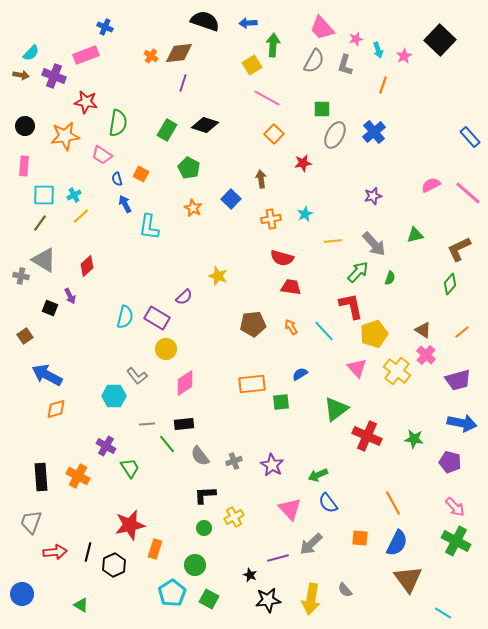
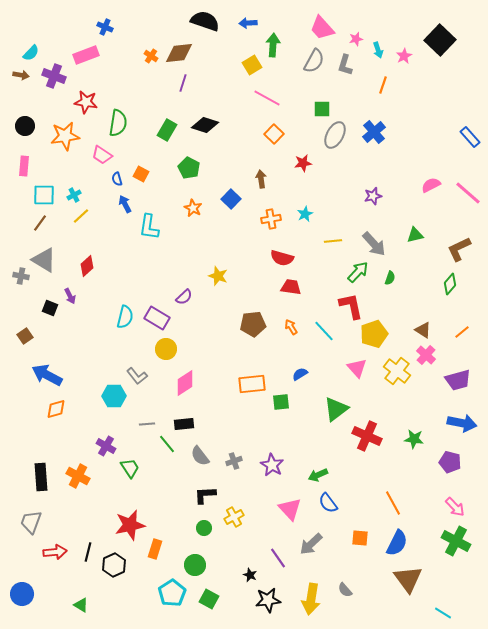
purple line at (278, 558): rotated 70 degrees clockwise
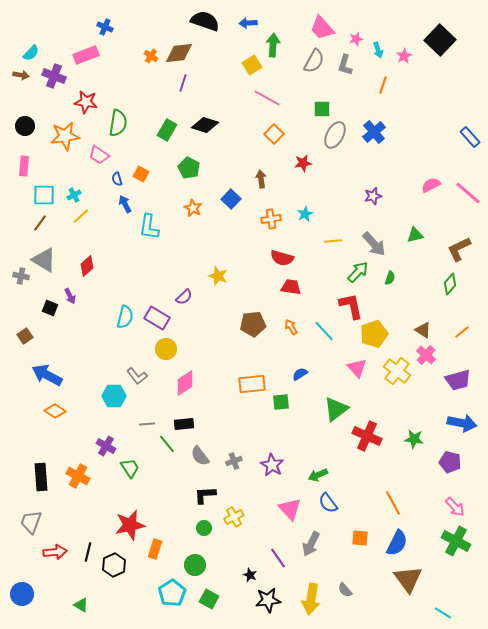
pink trapezoid at (102, 155): moved 3 px left
orange diamond at (56, 409): moved 1 px left, 2 px down; rotated 50 degrees clockwise
gray arrow at (311, 544): rotated 20 degrees counterclockwise
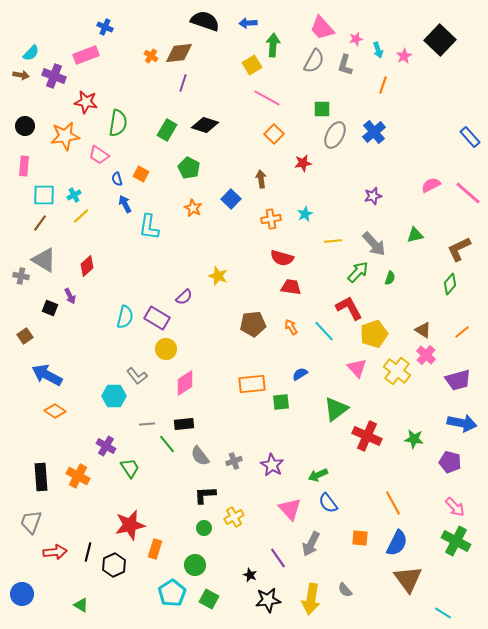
red L-shape at (351, 306): moved 2 px left, 2 px down; rotated 16 degrees counterclockwise
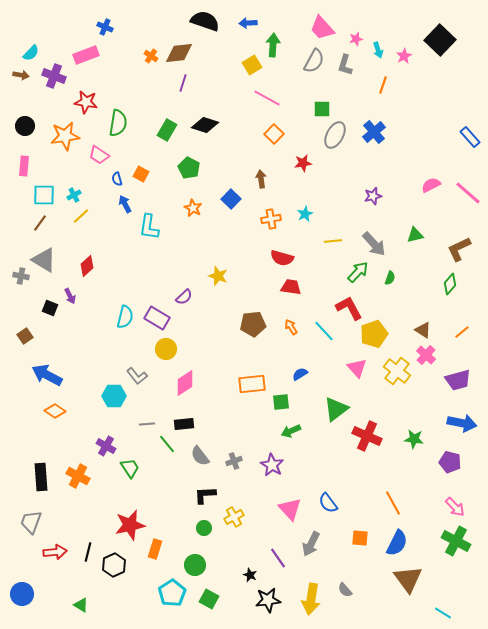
green arrow at (318, 475): moved 27 px left, 44 px up
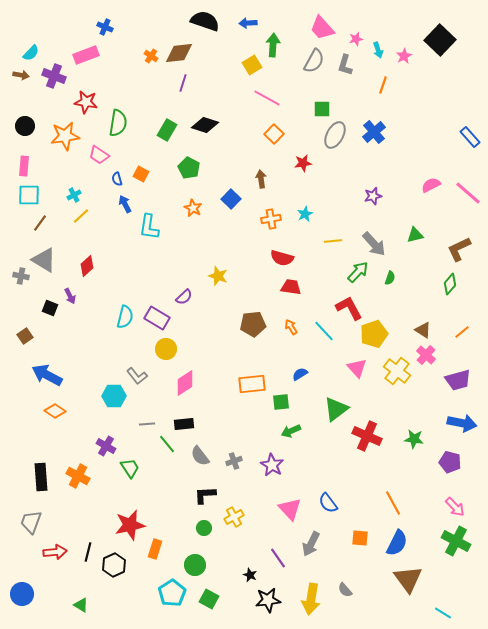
cyan square at (44, 195): moved 15 px left
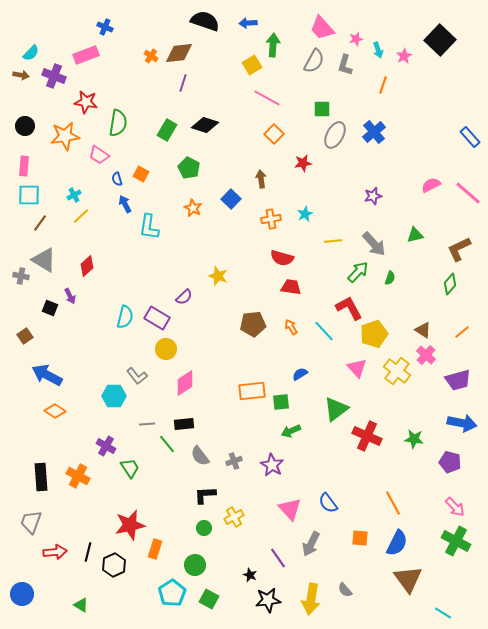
orange rectangle at (252, 384): moved 7 px down
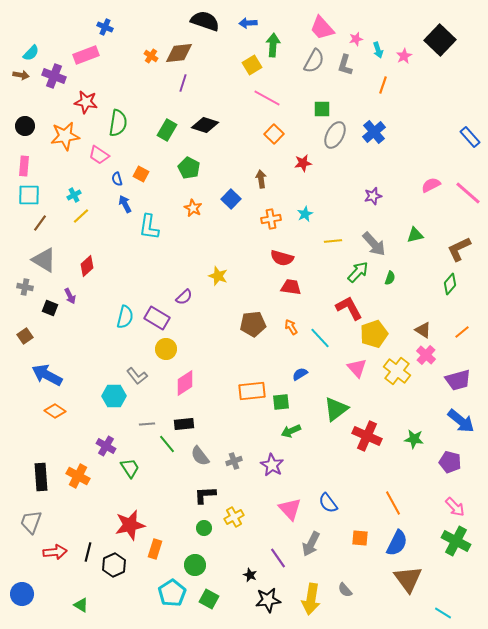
gray cross at (21, 276): moved 4 px right, 11 px down
cyan line at (324, 331): moved 4 px left, 7 px down
blue arrow at (462, 423): moved 1 px left, 2 px up; rotated 28 degrees clockwise
